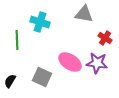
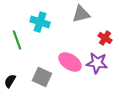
gray triangle: moved 3 px left; rotated 24 degrees counterclockwise
green line: rotated 18 degrees counterclockwise
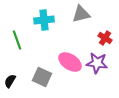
cyan cross: moved 4 px right, 2 px up; rotated 24 degrees counterclockwise
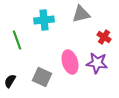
red cross: moved 1 px left, 1 px up
pink ellipse: rotated 40 degrees clockwise
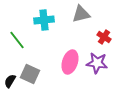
green line: rotated 18 degrees counterclockwise
pink ellipse: rotated 35 degrees clockwise
gray square: moved 12 px left, 3 px up
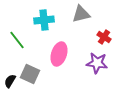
pink ellipse: moved 11 px left, 8 px up
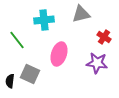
black semicircle: rotated 24 degrees counterclockwise
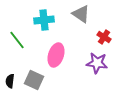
gray triangle: rotated 48 degrees clockwise
pink ellipse: moved 3 px left, 1 px down
gray square: moved 4 px right, 6 px down
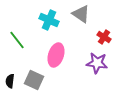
cyan cross: moved 5 px right; rotated 30 degrees clockwise
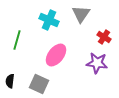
gray triangle: rotated 30 degrees clockwise
green line: rotated 54 degrees clockwise
pink ellipse: rotated 20 degrees clockwise
gray square: moved 5 px right, 4 px down
